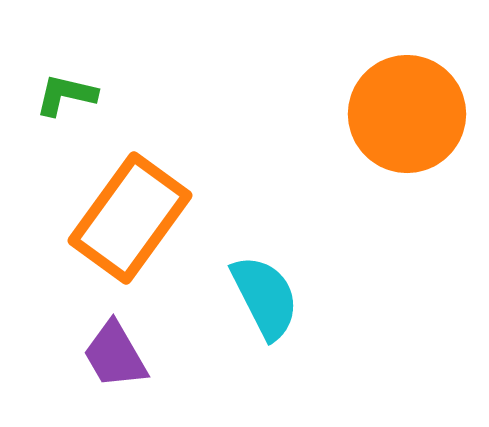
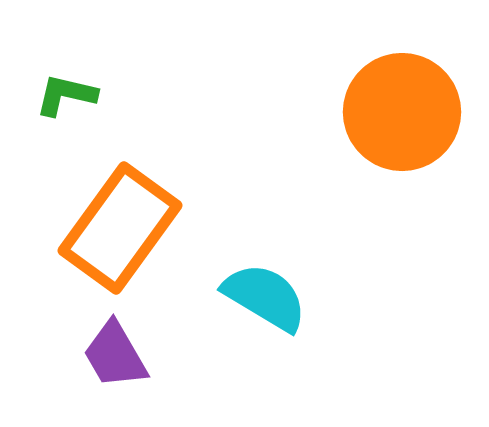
orange circle: moved 5 px left, 2 px up
orange rectangle: moved 10 px left, 10 px down
cyan semicircle: rotated 32 degrees counterclockwise
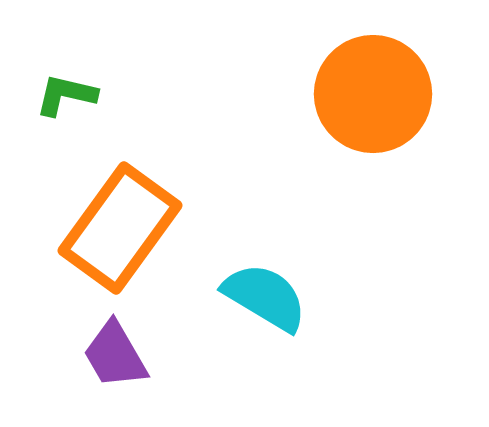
orange circle: moved 29 px left, 18 px up
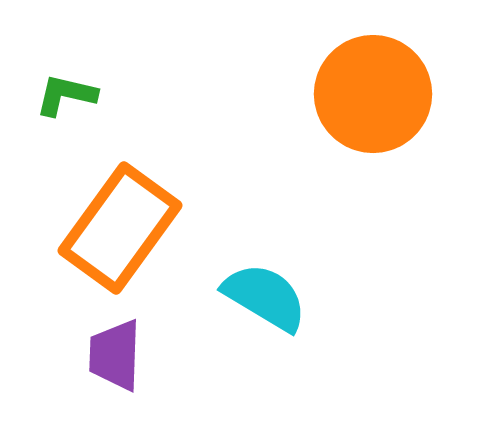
purple trapezoid: rotated 32 degrees clockwise
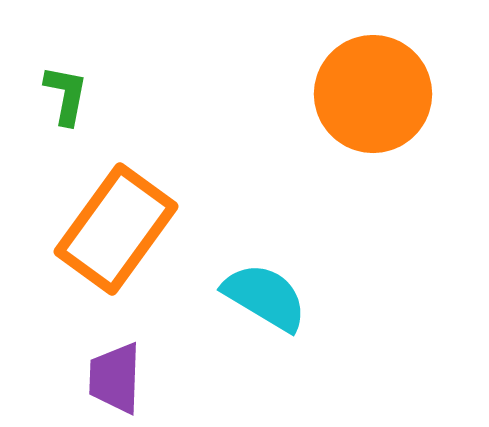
green L-shape: rotated 88 degrees clockwise
orange rectangle: moved 4 px left, 1 px down
purple trapezoid: moved 23 px down
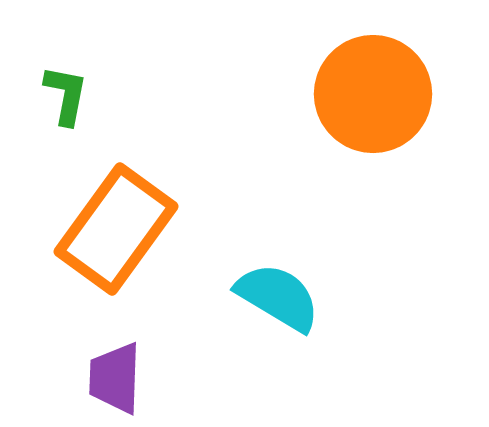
cyan semicircle: moved 13 px right
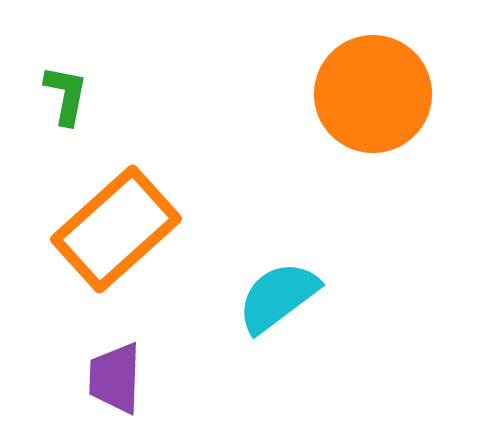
orange rectangle: rotated 12 degrees clockwise
cyan semicircle: rotated 68 degrees counterclockwise
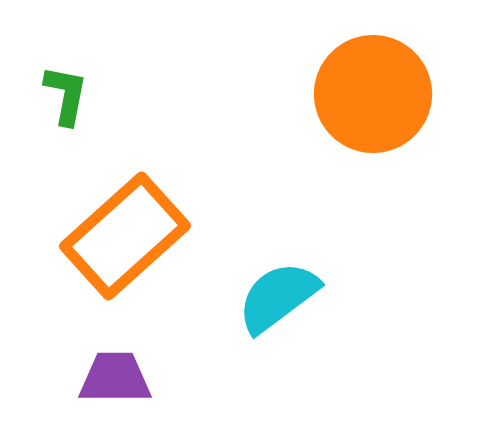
orange rectangle: moved 9 px right, 7 px down
purple trapezoid: rotated 88 degrees clockwise
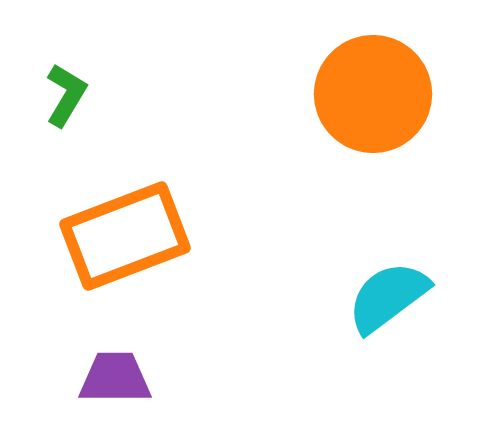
green L-shape: rotated 20 degrees clockwise
orange rectangle: rotated 21 degrees clockwise
cyan semicircle: moved 110 px right
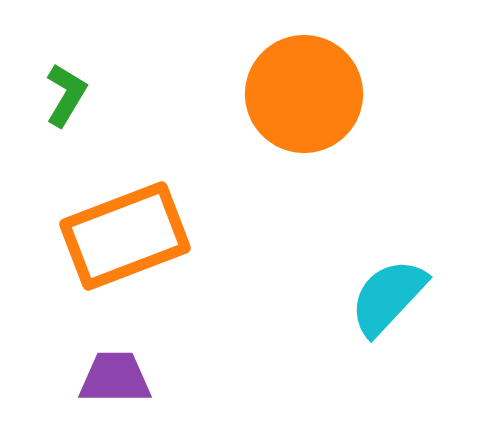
orange circle: moved 69 px left
cyan semicircle: rotated 10 degrees counterclockwise
